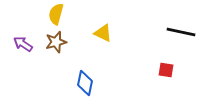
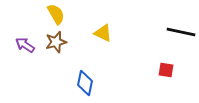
yellow semicircle: rotated 135 degrees clockwise
purple arrow: moved 2 px right, 1 px down
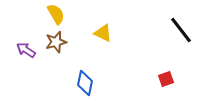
black line: moved 2 px up; rotated 40 degrees clockwise
purple arrow: moved 1 px right, 5 px down
red square: moved 9 px down; rotated 28 degrees counterclockwise
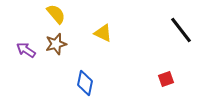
yellow semicircle: rotated 10 degrees counterclockwise
brown star: moved 2 px down
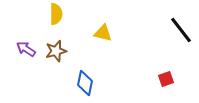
yellow semicircle: rotated 40 degrees clockwise
yellow triangle: rotated 12 degrees counterclockwise
brown star: moved 7 px down
purple arrow: moved 1 px up
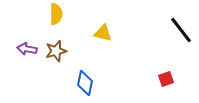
purple arrow: moved 1 px right; rotated 24 degrees counterclockwise
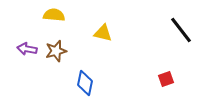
yellow semicircle: moved 2 px left, 1 px down; rotated 85 degrees counterclockwise
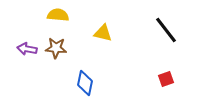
yellow semicircle: moved 4 px right
black line: moved 15 px left
brown star: moved 3 px up; rotated 20 degrees clockwise
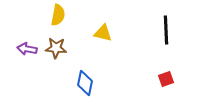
yellow semicircle: rotated 95 degrees clockwise
black line: rotated 36 degrees clockwise
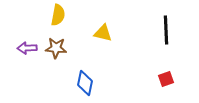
purple arrow: moved 1 px up; rotated 12 degrees counterclockwise
